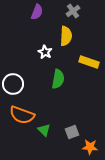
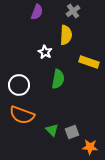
yellow semicircle: moved 1 px up
white circle: moved 6 px right, 1 px down
green triangle: moved 8 px right
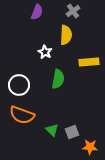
yellow rectangle: rotated 24 degrees counterclockwise
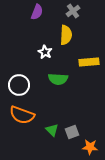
green semicircle: rotated 84 degrees clockwise
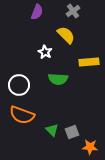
yellow semicircle: rotated 48 degrees counterclockwise
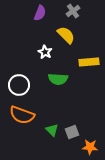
purple semicircle: moved 3 px right, 1 px down
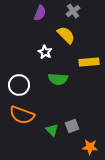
gray square: moved 6 px up
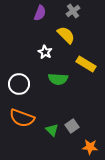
yellow rectangle: moved 3 px left, 2 px down; rotated 36 degrees clockwise
white circle: moved 1 px up
orange semicircle: moved 3 px down
gray square: rotated 16 degrees counterclockwise
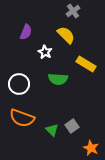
purple semicircle: moved 14 px left, 19 px down
orange star: moved 1 px right, 1 px down; rotated 21 degrees clockwise
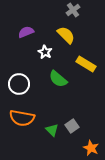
gray cross: moved 1 px up
purple semicircle: rotated 133 degrees counterclockwise
green semicircle: rotated 36 degrees clockwise
orange semicircle: rotated 10 degrees counterclockwise
